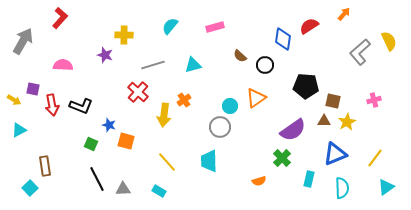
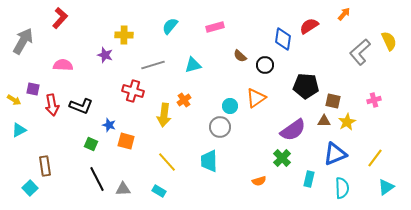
red cross at (138, 92): moved 5 px left, 1 px up; rotated 25 degrees counterclockwise
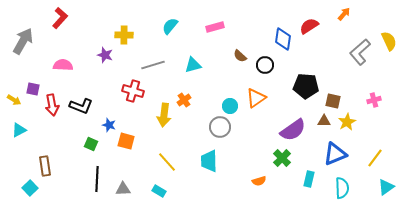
black line at (97, 179): rotated 30 degrees clockwise
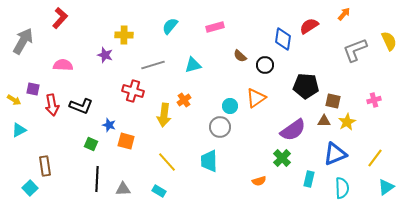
gray L-shape at (360, 52): moved 5 px left, 2 px up; rotated 20 degrees clockwise
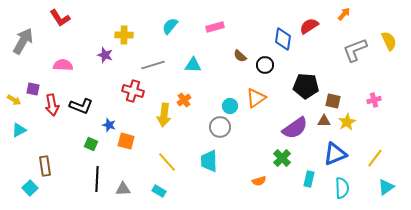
red L-shape at (60, 18): rotated 105 degrees clockwise
cyan triangle at (193, 65): rotated 18 degrees clockwise
purple semicircle at (293, 130): moved 2 px right, 2 px up
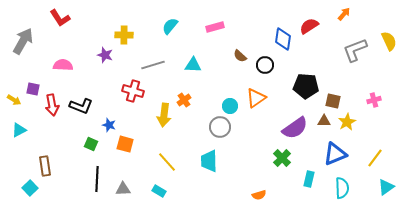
orange square at (126, 141): moved 1 px left, 3 px down
orange semicircle at (259, 181): moved 14 px down
